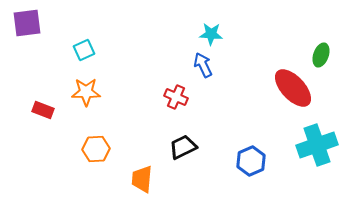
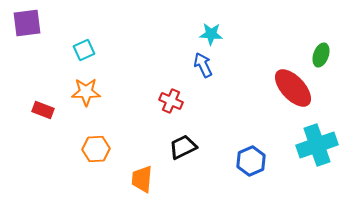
red cross: moved 5 px left, 4 px down
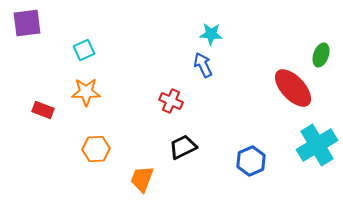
cyan cross: rotated 12 degrees counterclockwise
orange trapezoid: rotated 16 degrees clockwise
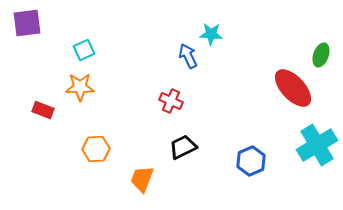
blue arrow: moved 15 px left, 9 px up
orange star: moved 6 px left, 5 px up
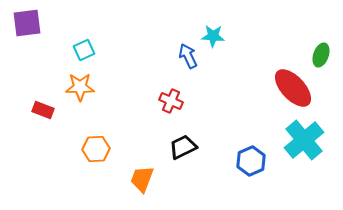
cyan star: moved 2 px right, 2 px down
cyan cross: moved 13 px left, 5 px up; rotated 9 degrees counterclockwise
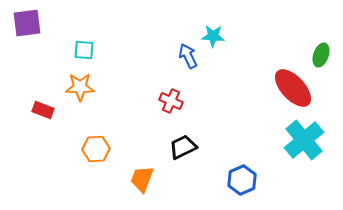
cyan square: rotated 30 degrees clockwise
blue hexagon: moved 9 px left, 19 px down
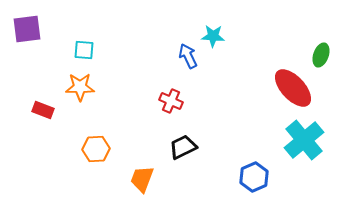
purple square: moved 6 px down
blue hexagon: moved 12 px right, 3 px up
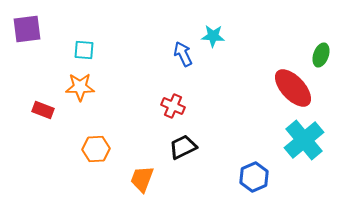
blue arrow: moved 5 px left, 2 px up
red cross: moved 2 px right, 5 px down
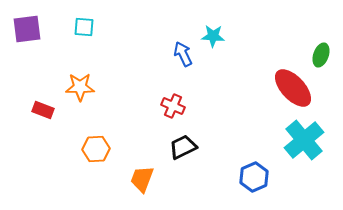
cyan square: moved 23 px up
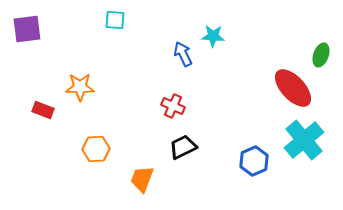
cyan square: moved 31 px right, 7 px up
blue hexagon: moved 16 px up
